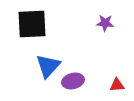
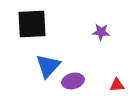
purple star: moved 4 px left, 9 px down
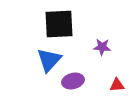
black square: moved 27 px right
purple star: moved 1 px right, 15 px down
blue triangle: moved 1 px right, 6 px up
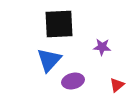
red triangle: rotated 35 degrees counterclockwise
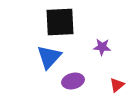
black square: moved 1 px right, 2 px up
blue triangle: moved 3 px up
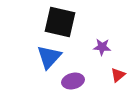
black square: rotated 16 degrees clockwise
red triangle: moved 1 px right, 10 px up
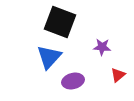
black square: rotated 8 degrees clockwise
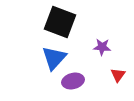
blue triangle: moved 5 px right, 1 px down
red triangle: rotated 14 degrees counterclockwise
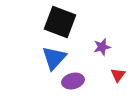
purple star: rotated 18 degrees counterclockwise
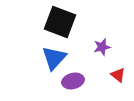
red triangle: rotated 28 degrees counterclockwise
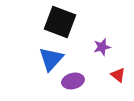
blue triangle: moved 3 px left, 1 px down
